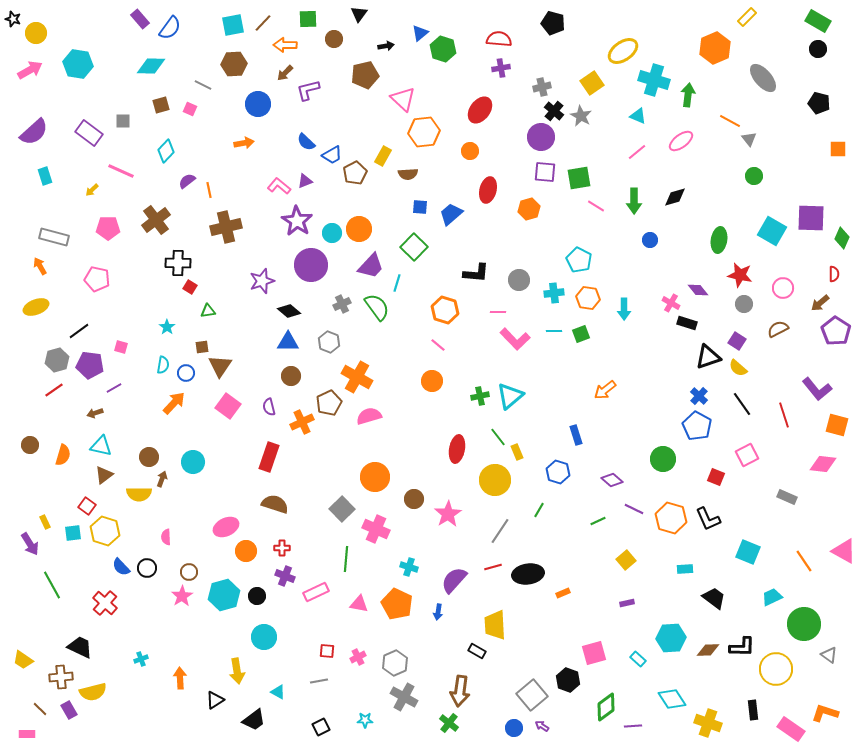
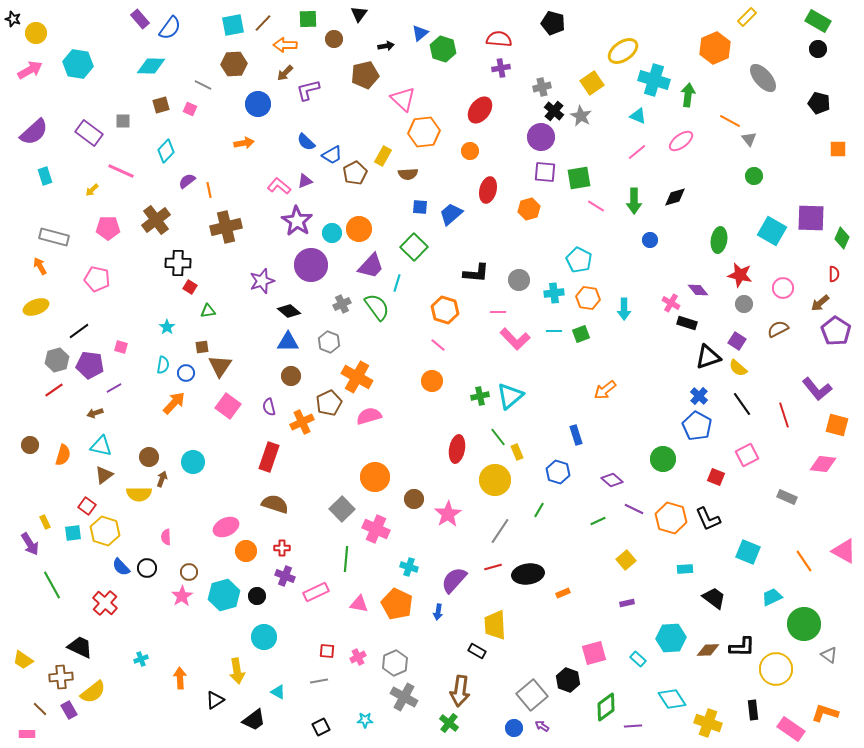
yellow semicircle at (93, 692): rotated 24 degrees counterclockwise
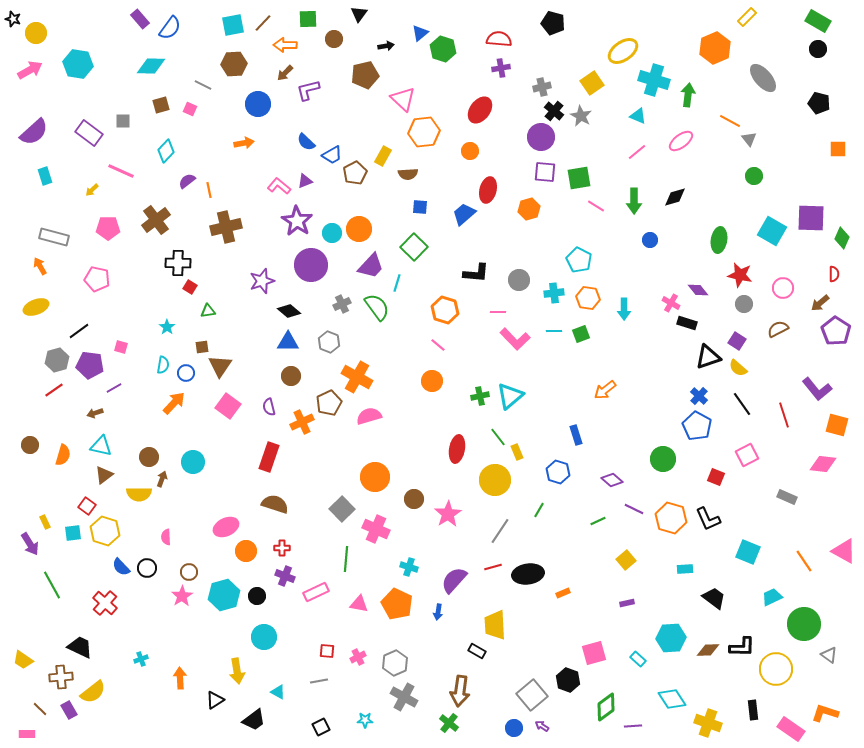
blue trapezoid at (451, 214): moved 13 px right
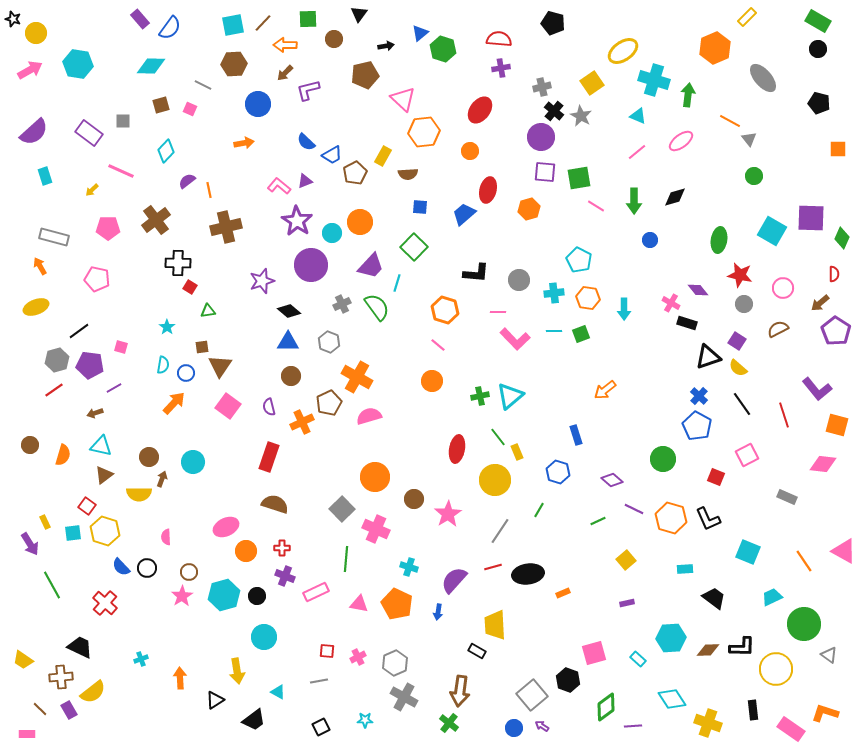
orange circle at (359, 229): moved 1 px right, 7 px up
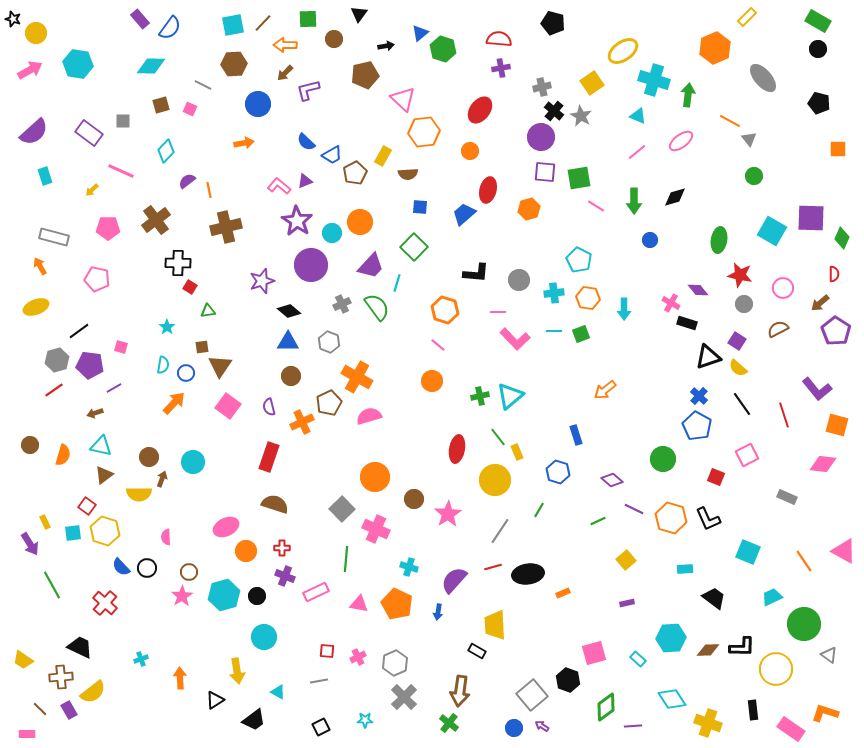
gray cross at (404, 697): rotated 16 degrees clockwise
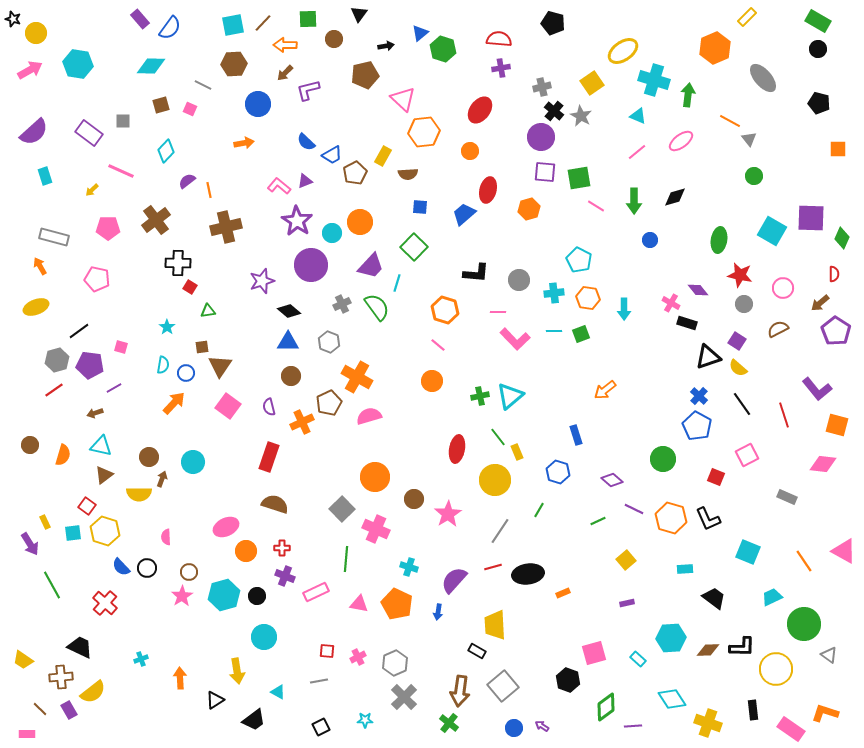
gray square at (532, 695): moved 29 px left, 9 px up
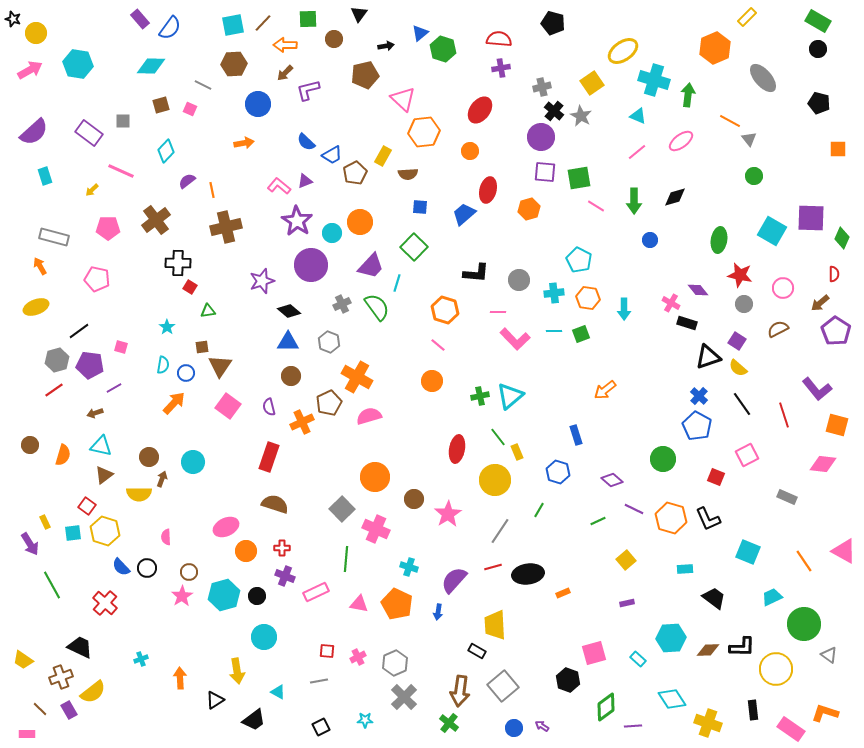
orange line at (209, 190): moved 3 px right
brown cross at (61, 677): rotated 15 degrees counterclockwise
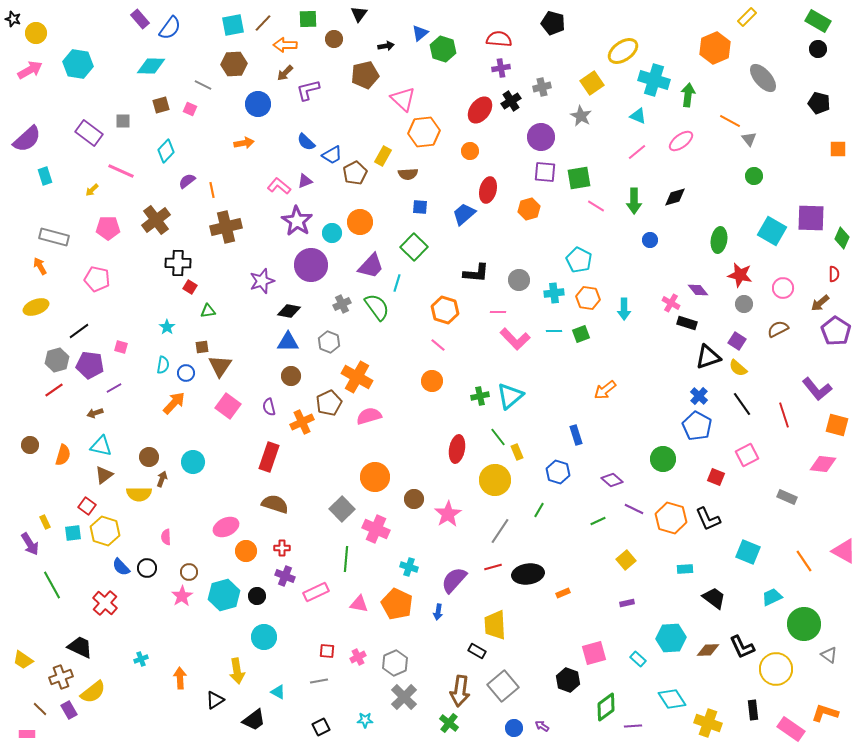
black cross at (554, 111): moved 43 px left, 10 px up; rotated 18 degrees clockwise
purple semicircle at (34, 132): moved 7 px left, 7 px down
black diamond at (289, 311): rotated 30 degrees counterclockwise
black L-shape at (742, 647): rotated 64 degrees clockwise
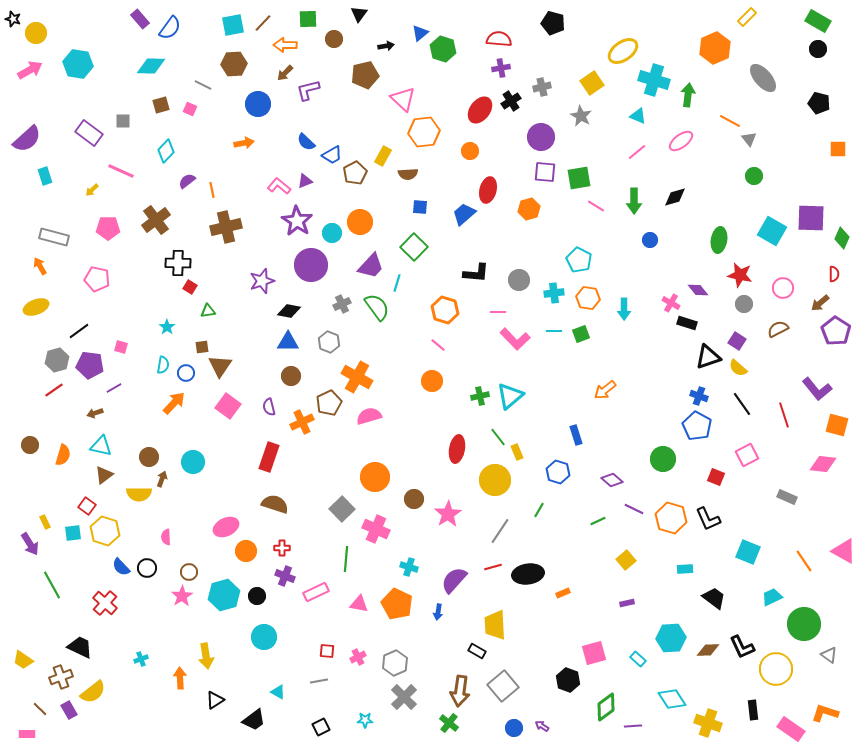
blue cross at (699, 396): rotated 24 degrees counterclockwise
yellow arrow at (237, 671): moved 31 px left, 15 px up
